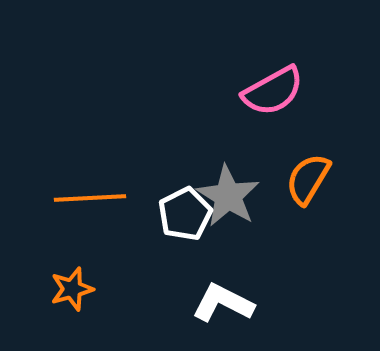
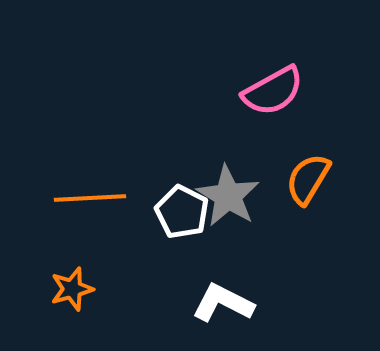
white pentagon: moved 3 px left, 2 px up; rotated 18 degrees counterclockwise
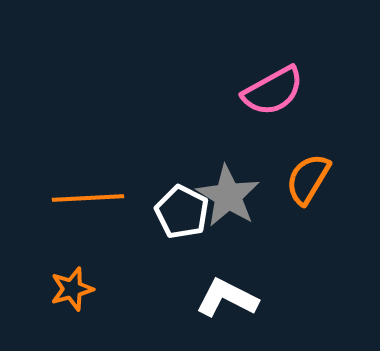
orange line: moved 2 px left
white L-shape: moved 4 px right, 5 px up
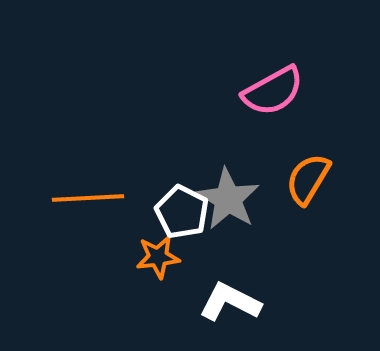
gray star: moved 3 px down
orange star: moved 86 px right, 32 px up; rotated 9 degrees clockwise
white L-shape: moved 3 px right, 4 px down
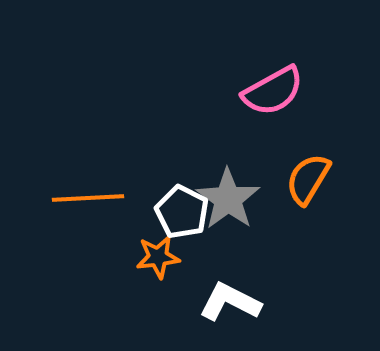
gray star: rotated 4 degrees clockwise
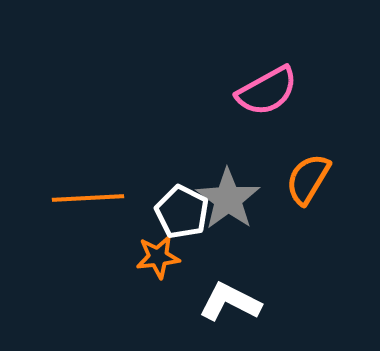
pink semicircle: moved 6 px left
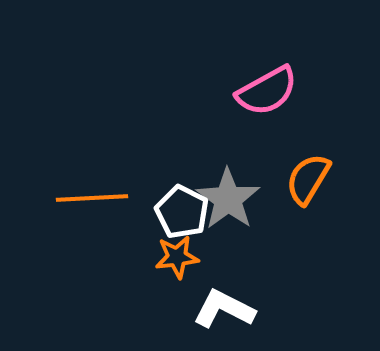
orange line: moved 4 px right
orange star: moved 19 px right
white L-shape: moved 6 px left, 7 px down
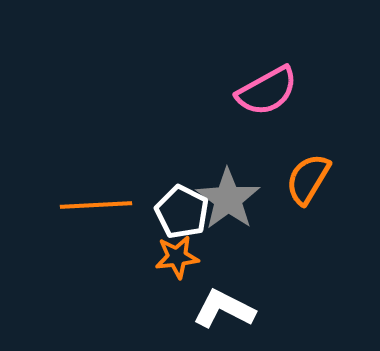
orange line: moved 4 px right, 7 px down
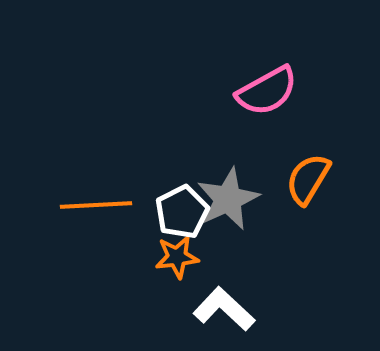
gray star: rotated 12 degrees clockwise
white pentagon: rotated 18 degrees clockwise
white L-shape: rotated 16 degrees clockwise
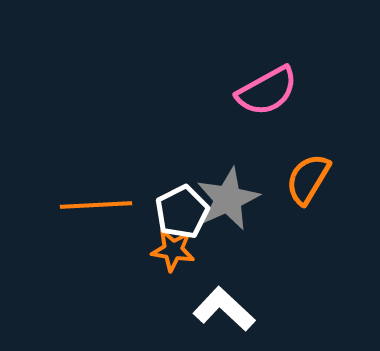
orange star: moved 4 px left, 7 px up; rotated 15 degrees clockwise
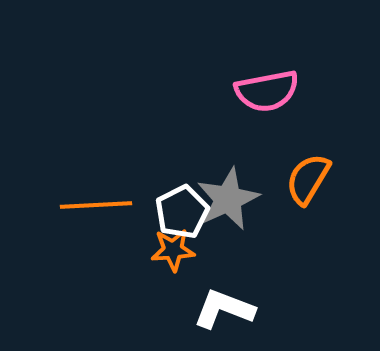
pink semicircle: rotated 18 degrees clockwise
orange star: rotated 12 degrees counterclockwise
white L-shape: rotated 22 degrees counterclockwise
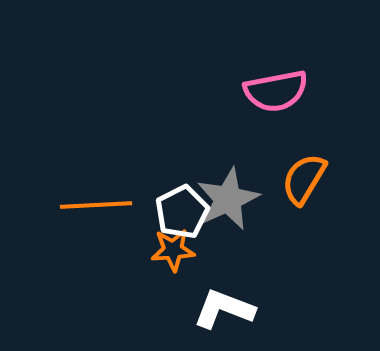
pink semicircle: moved 9 px right
orange semicircle: moved 4 px left
